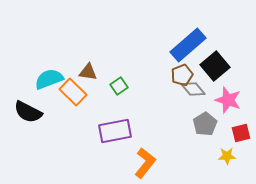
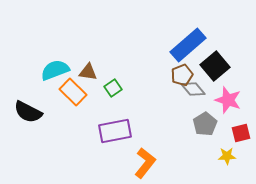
cyan semicircle: moved 6 px right, 9 px up
green square: moved 6 px left, 2 px down
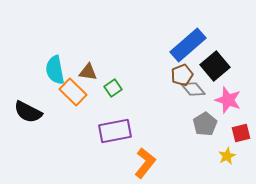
cyan semicircle: rotated 80 degrees counterclockwise
yellow star: rotated 24 degrees counterclockwise
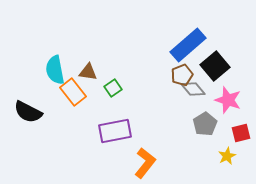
orange rectangle: rotated 8 degrees clockwise
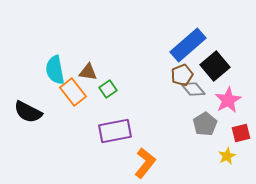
green square: moved 5 px left, 1 px down
pink star: rotated 24 degrees clockwise
